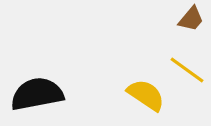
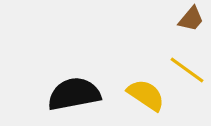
black semicircle: moved 37 px right
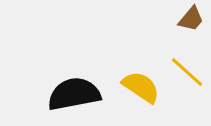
yellow line: moved 2 px down; rotated 6 degrees clockwise
yellow semicircle: moved 5 px left, 8 px up
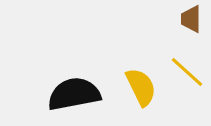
brown trapezoid: rotated 140 degrees clockwise
yellow semicircle: rotated 30 degrees clockwise
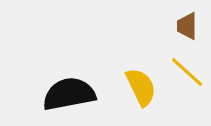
brown trapezoid: moved 4 px left, 7 px down
black semicircle: moved 5 px left
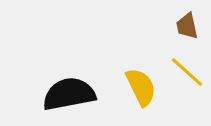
brown trapezoid: rotated 12 degrees counterclockwise
